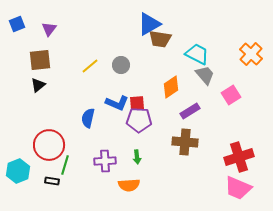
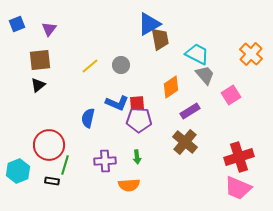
brown trapezoid: rotated 110 degrees counterclockwise
brown cross: rotated 35 degrees clockwise
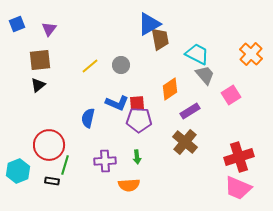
orange diamond: moved 1 px left, 2 px down
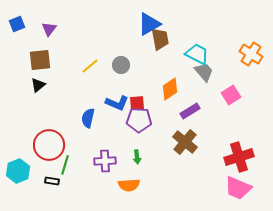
orange cross: rotated 10 degrees counterclockwise
gray trapezoid: moved 1 px left, 3 px up
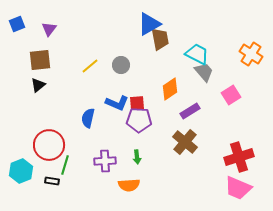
cyan hexagon: moved 3 px right
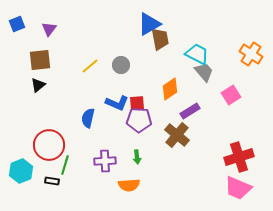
brown cross: moved 8 px left, 7 px up
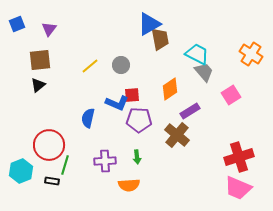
red square: moved 5 px left, 8 px up
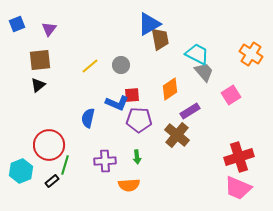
black rectangle: rotated 48 degrees counterclockwise
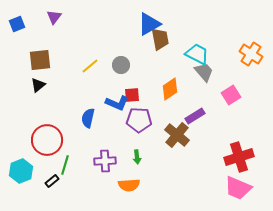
purple triangle: moved 5 px right, 12 px up
purple rectangle: moved 5 px right, 5 px down
red circle: moved 2 px left, 5 px up
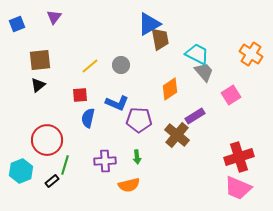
red square: moved 52 px left
orange semicircle: rotated 10 degrees counterclockwise
